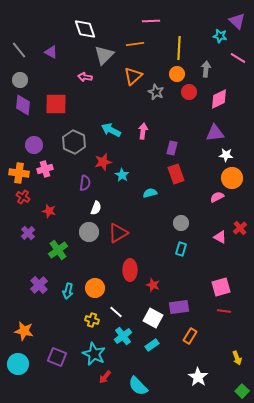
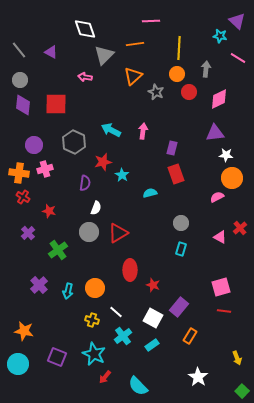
purple rectangle at (179, 307): rotated 42 degrees counterclockwise
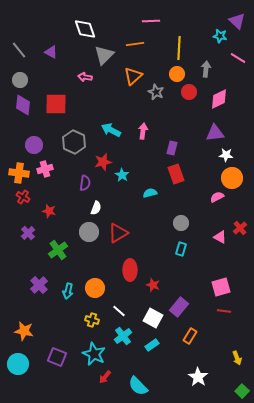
white line at (116, 312): moved 3 px right, 1 px up
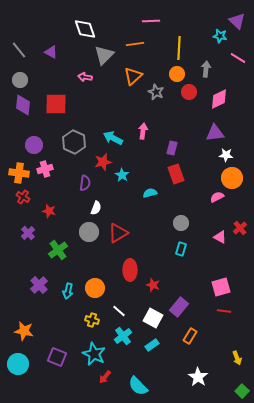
cyan arrow at (111, 130): moved 2 px right, 8 px down
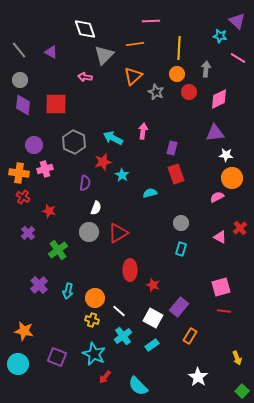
orange circle at (95, 288): moved 10 px down
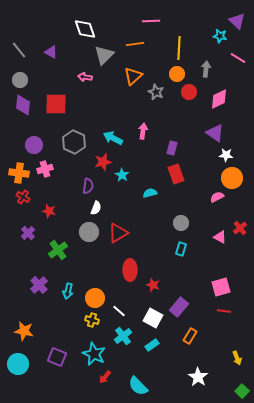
purple triangle at (215, 133): rotated 42 degrees clockwise
purple semicircle at (85, 183): moved 3 px right, 3 px down
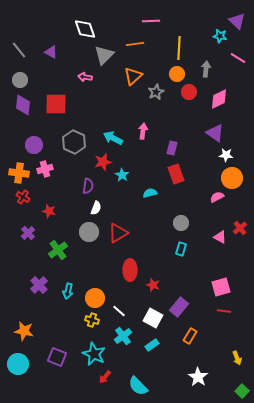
gray star at (156, 92): rotated 21 degrees clockwise
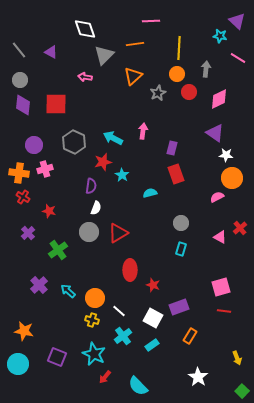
gray star at (156, 92): moved 2 px right, 1 px down
purple semicircle at (88, 186): moved 3 px right
cyan arrow at (68, 291): rotated 119 degrees clockwise
purple rectangle at (179, 307): rotated 30 degrees clockwise
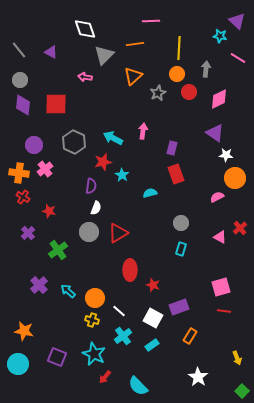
pink cross at (45, 169): rotated 21 degrees counterclockwise
orange circle at (232, 178): moved 3 px right
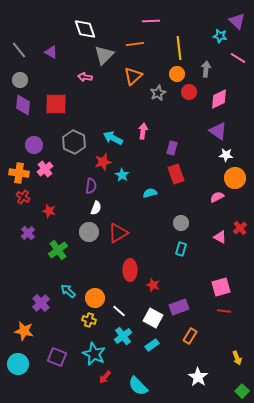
yellow line at (179, 48): rotated 10 degrees counterclockwise
purple triangle at (215, 133): moved 3 px right, 2 px up
purple cross at (39, 285): moved 2 px right, 18 px down
yellow cross at (92, 320): moved 3 px left
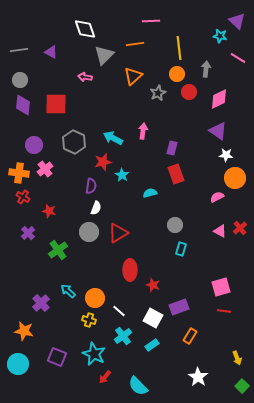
gray line at (19, 50): rotated 60 degrees counterclockwise
gray circle at (181, 223): moved 6 px left, 2 px down
pink triangle at (220, 237): moved 6 px up
green square at (242, 391): moved 5 px up
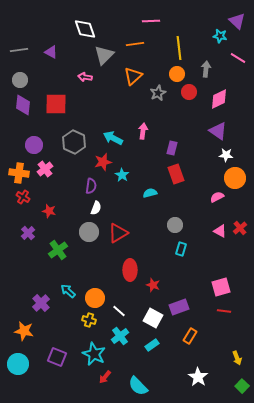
cyan cross at (123, 336): moved 3 px left
